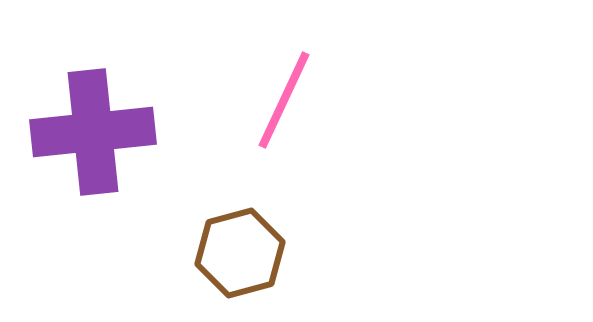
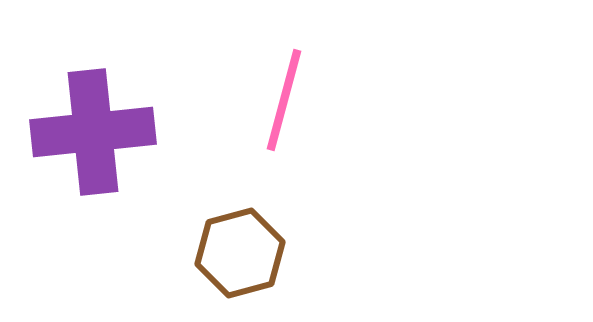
pink line: rotated 10 degrees counterclockwise
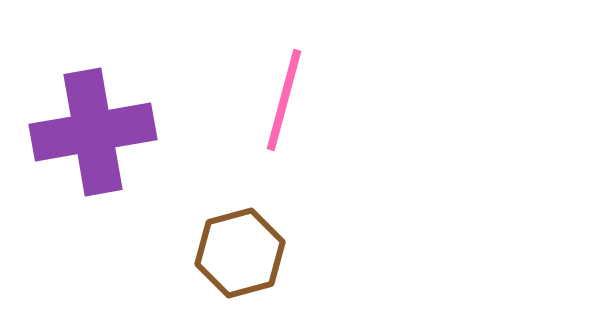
purple cross: rotated 4 degrees counterclockwise
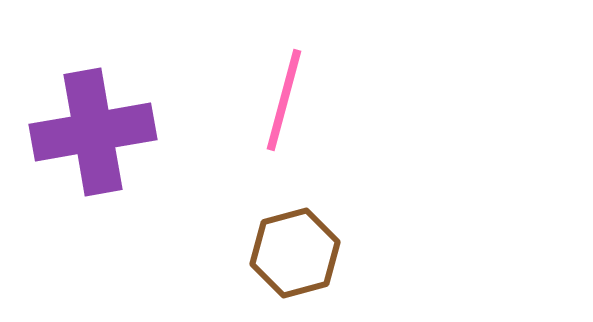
brown hexagon: moved 55 px right
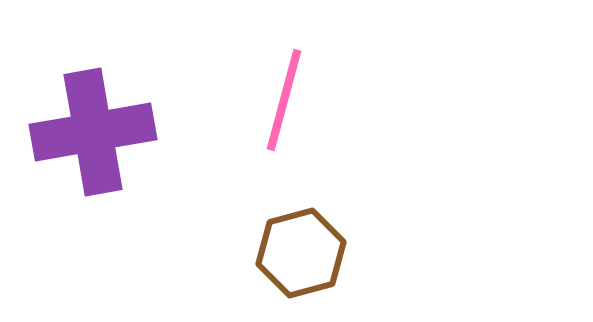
brown hexagon: moved 6 px right
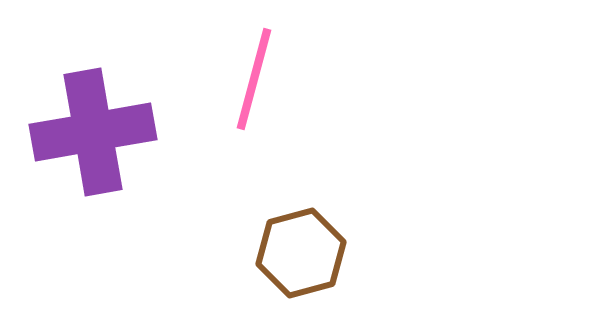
pink line: moved 30 px left, 21 px up
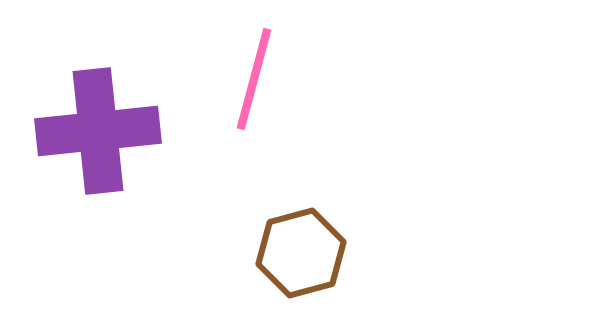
purple cross: moved 5 px right, 1 px up; rotated 4 degrees clockwise
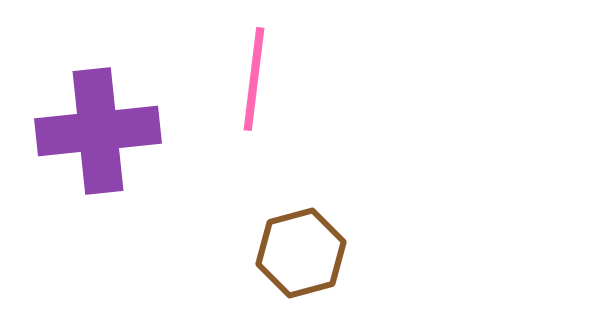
pink line: rotated 8 degrees counterclockwise
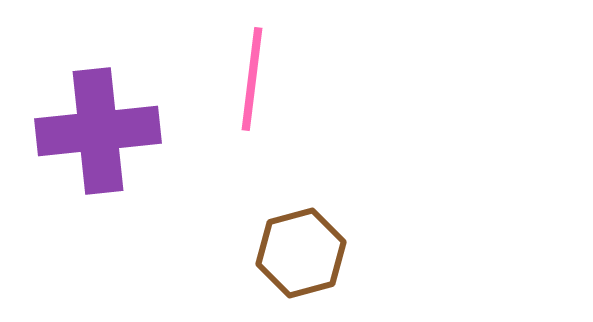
pink line: moved 2 px left
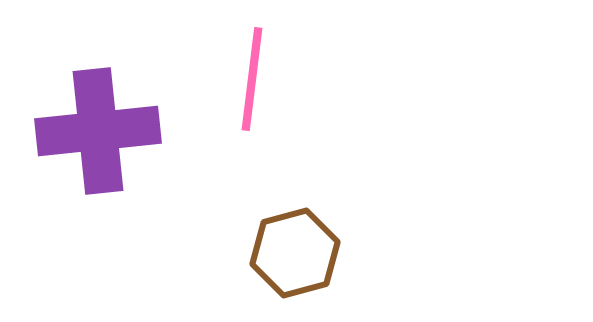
brown hexagon: moved 6 px left
